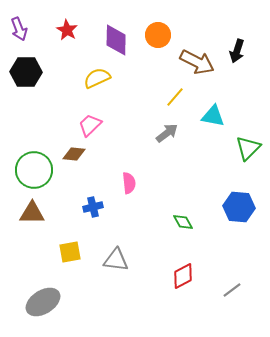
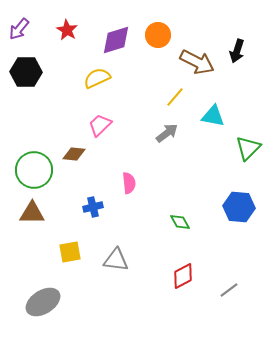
purple arrow: rotated 60 degrees clockwise
purple diamond: rotated 72 degrees clockwise
pink trapezoid: moved 10 px right
green diamond: moved 3 px left
gray line: moved 3 px left
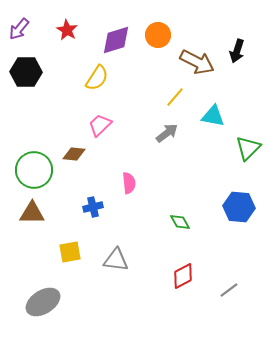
yellow semicircle: rotated 148 degrees clockwise
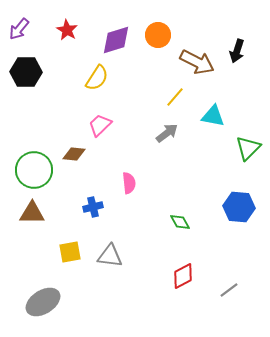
gray triangle: moved 6 px left, 4 px up
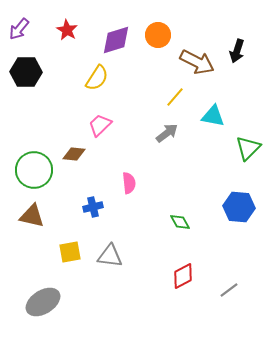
brown triangle: moved 3 px down; rotated 12 degrees clockwise
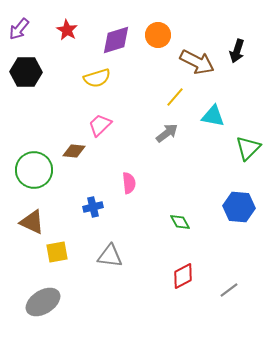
yellow semicircle: rotated 40 degrees clockwise
brown diamond: moved 3 px up
brown triangle: moved 6 px down; rotated 12 degrees clockwise
yellow square: moved 13 px left
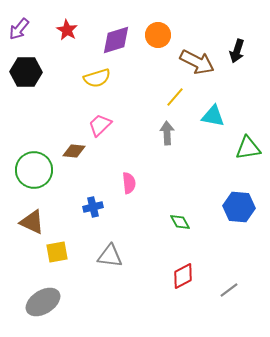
gray arrow: rotated 55 degrees counterclockwise
green triangle: rotated 36 degrees clockwise
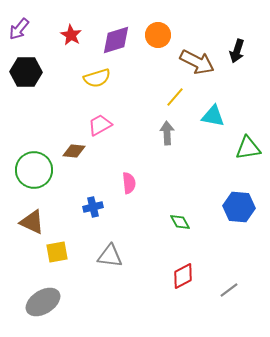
red star: moved 4 px right, 5 px down
pink trapezoid: rotated 15 degrees clockwise
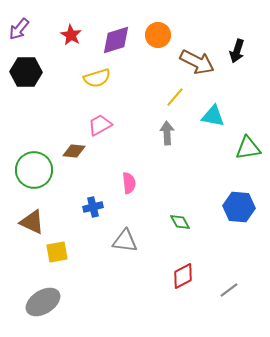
gray triangle: moved 15 px right, 15 px up
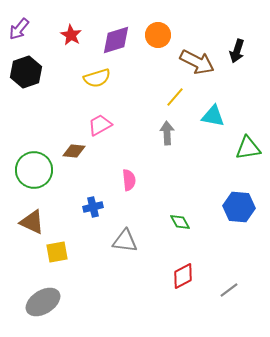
black hexagon: rotated 20 degrees counterclockwise
pink semicircle: moved 3 px up
